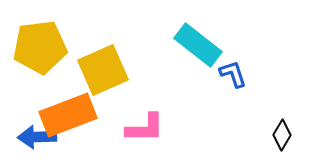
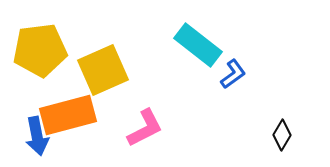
yellow pentagon: moved 3 px down
blue L-shape: rotated 72 degrees clockwise
orange rectangle: rotated 6 degrees clockwise
pink L-shape: rotated 27 degrees counterclockwise
blue arrow: moved 1 px up; rotated 99 degrees counterclockwise
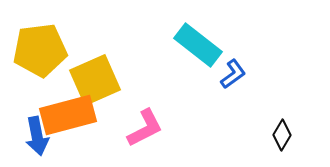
yellow square: moved 8 px left, 10 px down
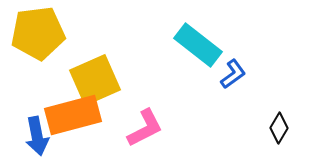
yellow pentagon: moved 2 px left, 17 px up
orange rectangle: moved 5 px right
black diamond: moved 3 px left, 7 px up
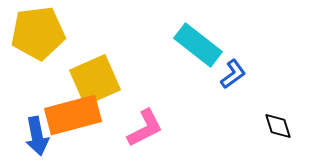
black diamond: moved 1 px left, 2 px up; rotated 48 degrees counterclockwise
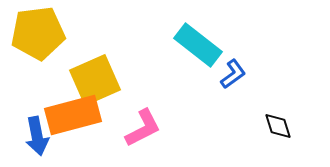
pink L-shape: moved 2 px left
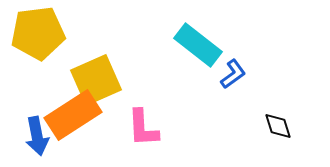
yellow square: moved 1 px right
orange rectangle: rotated 18 degrees counterclockwise
pink L-shape: rotated 114 degrees clockwise
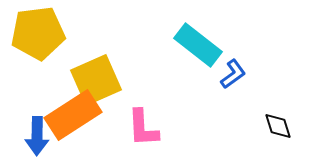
blue arrow: rotated 12 degrees clockwise
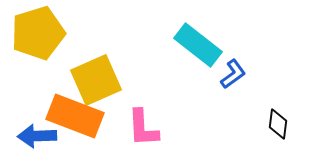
yellow pentagon: rotated 10 degrees counterclockwise
orange rectangle: moved 2 px right, 1 px down; rotated 54 degrees clockwise
black diamond: moved 2 px up; rotated 24 degrees clockwise
blue arrow: rotated 87 degrees clockwise
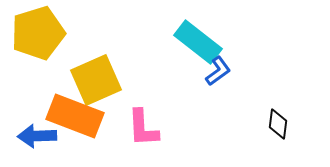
cyan rectangle: moved 3 px up
blue L-shape: moved 15 px left, 3 px up
